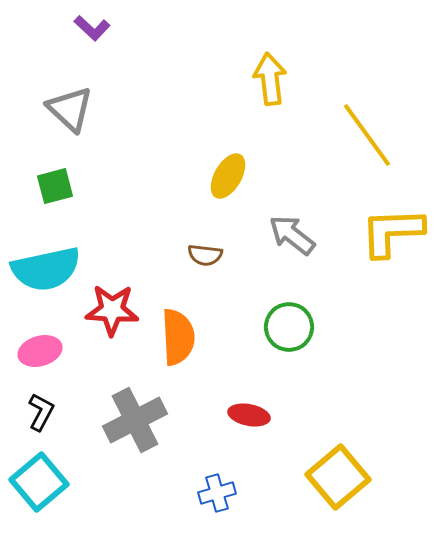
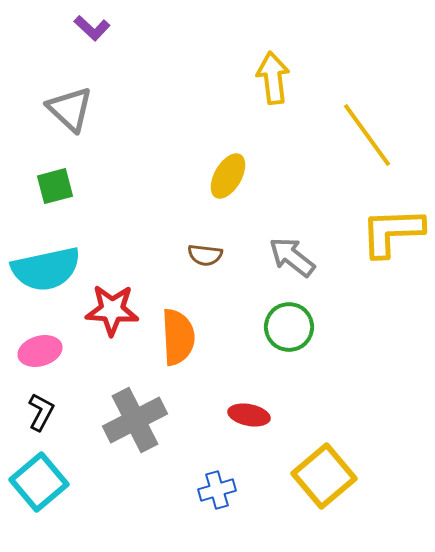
yellow arrow: moved 3 px right, 1 px up
gray arrow: moved 22 px down
yellow square: moved 14 px left, 1 px up
blue cross: moved 3 px up
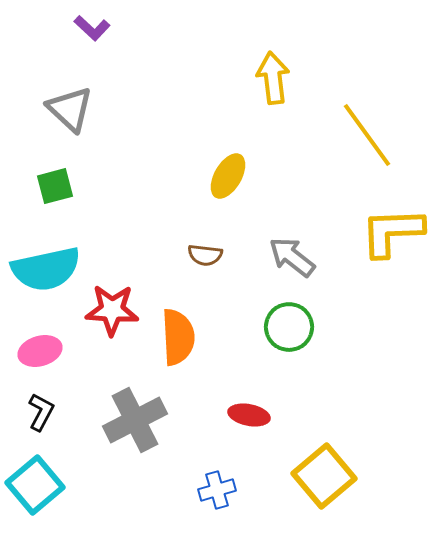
cyan square: moved 4 px left, 3 px down
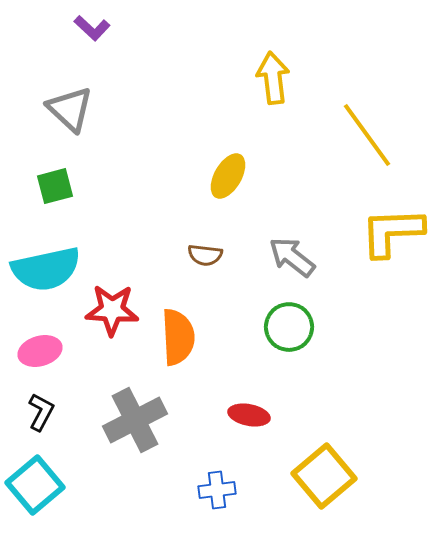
blue cross: rotated 9 degrees clockwise
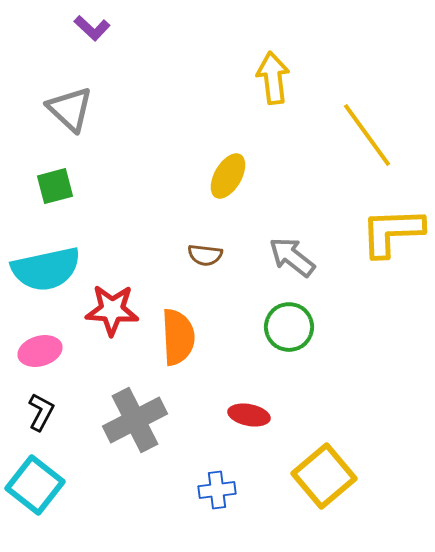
cyan square: rotated 12 degrees counterclockwise
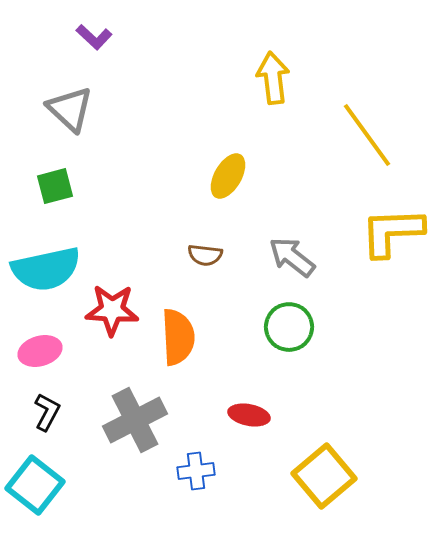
purple L-shape: moved 2 px right, 9 px down
black L-shape: moved 6 px right
blue cross: moved 21 px left, 19 px up
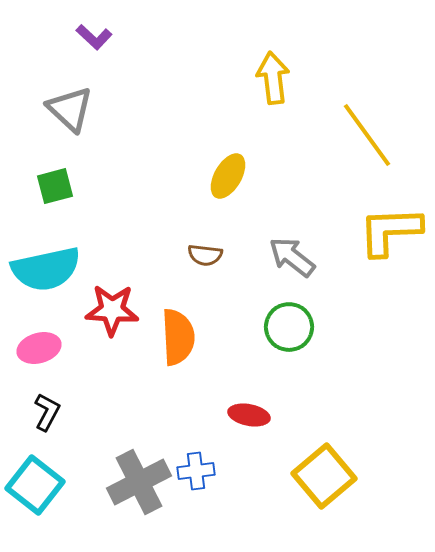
yellow L-shape: moved 2 px left, 1 px up
pink ellipse: moved 1 px left, 3 px up
gray cross: moved 4 px right, 62 px down
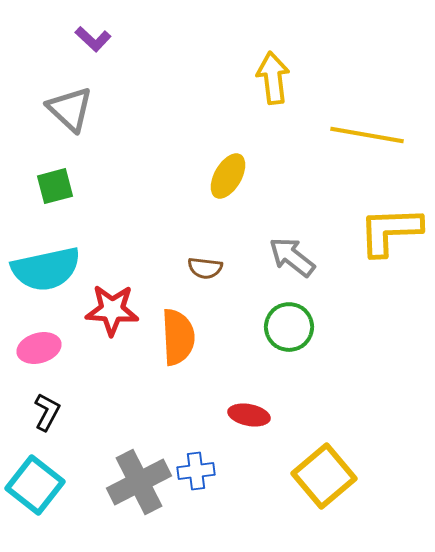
purple L-shape: moved 1 px left, 2 px down
yellow line: rotated 44 degrees counterclockwise
brown semicircle: moved 13 px down
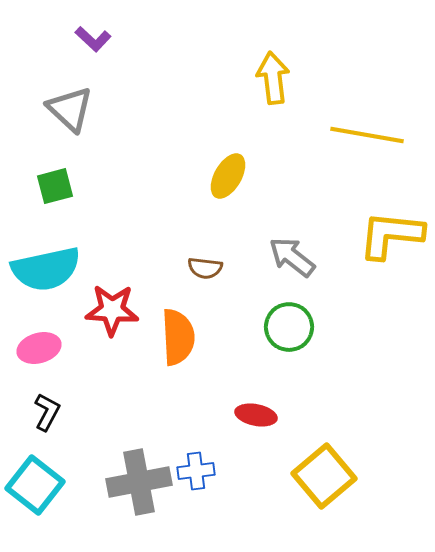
yellow L-shape: moved 1 px right, 4 px down; rotated 8 degrees clockwise
red ellipse: moved 7 px right
gray cross: rotated 16 degrees clockwise
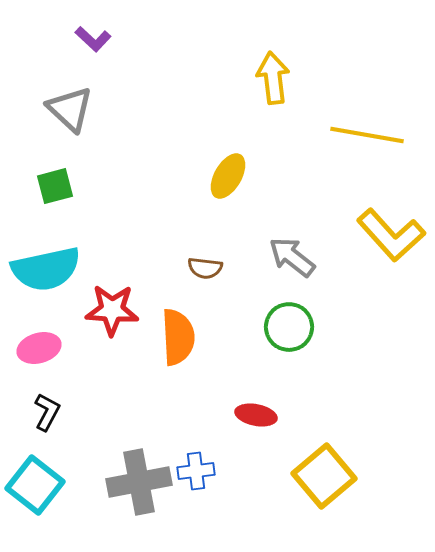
yellow L-shape: rotated 138 degrees counterclockwise
